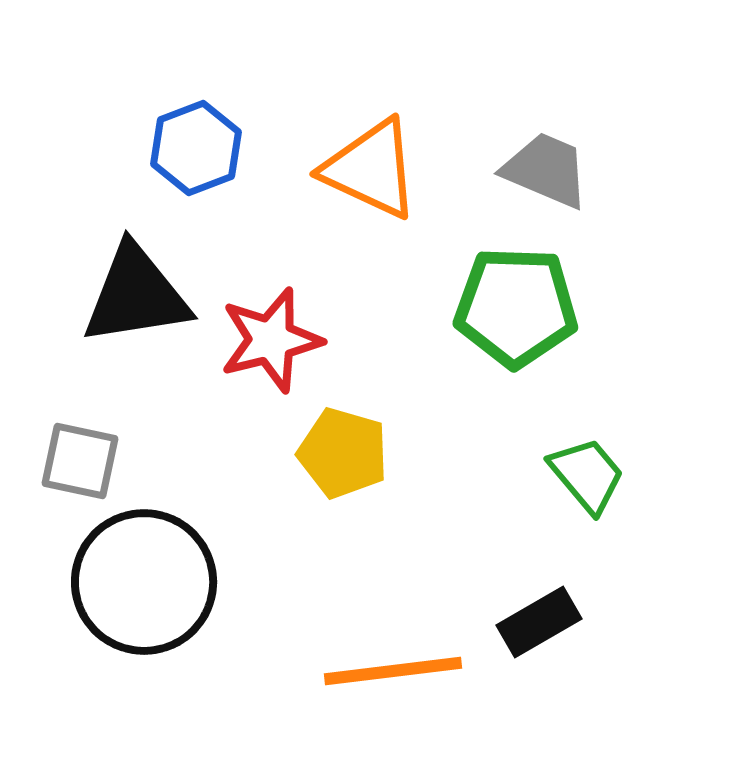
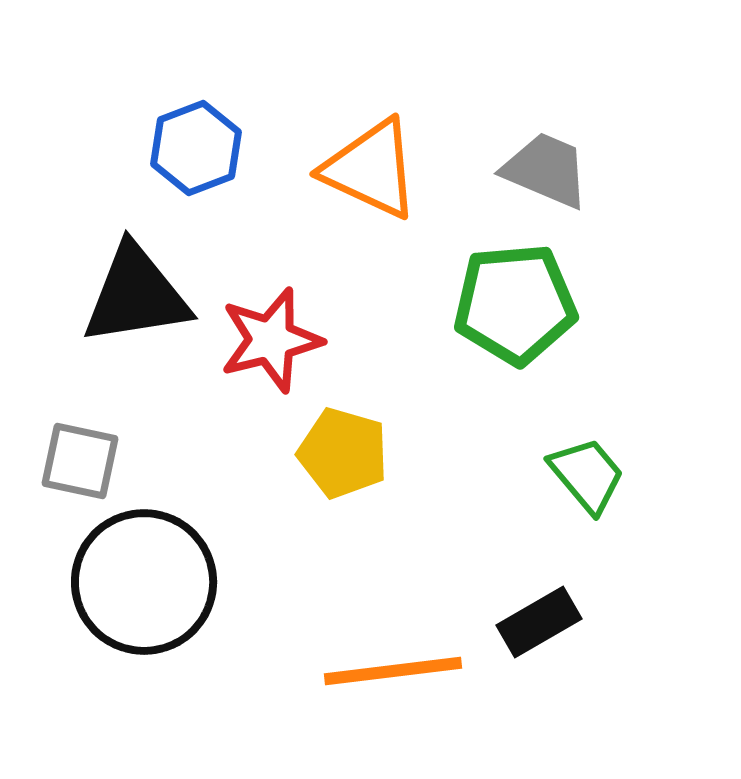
green pentagon: moved 1 px left, 3 px up; rotated 7 degrees counterclockwise
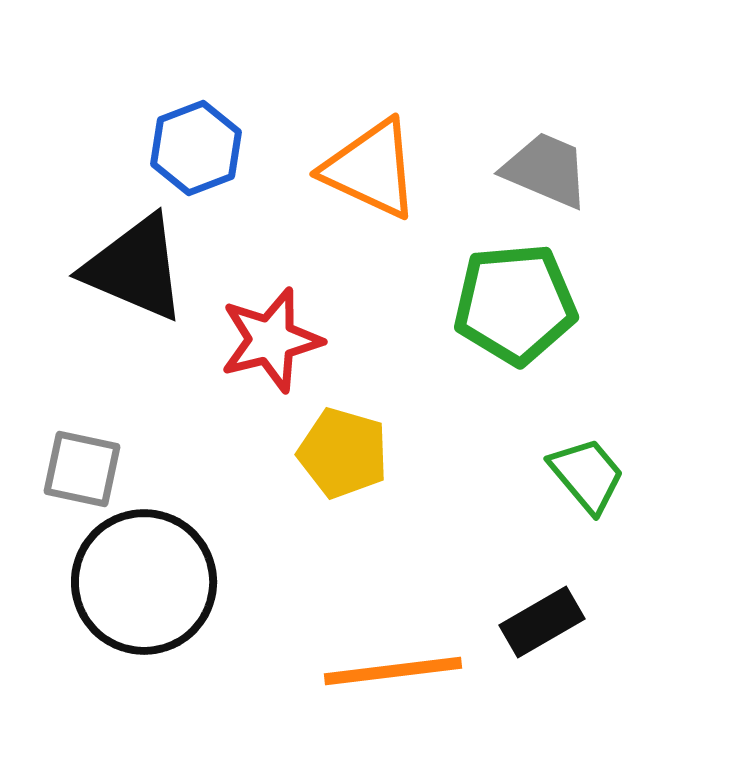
black triangle: moved 1 px left, 27 px up; rotated 32 degrees clockwise
gray square: moved 2 px right, 8 px down
black rectangle: moved 3 px right
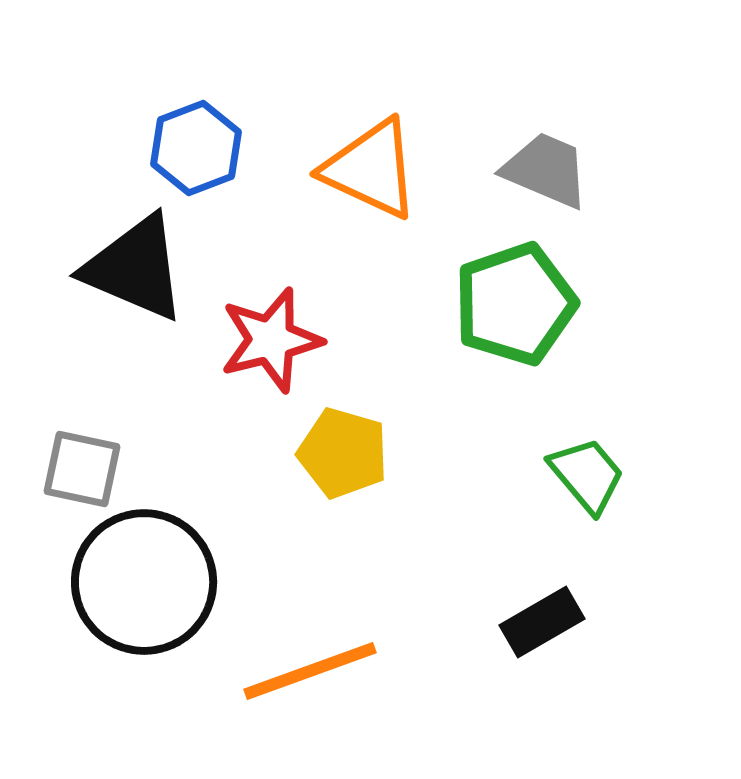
green pentagon: rotated 14 degrees counterclockwise
orange line: moved 83 px left; rotated 13 degrees counterclockwise
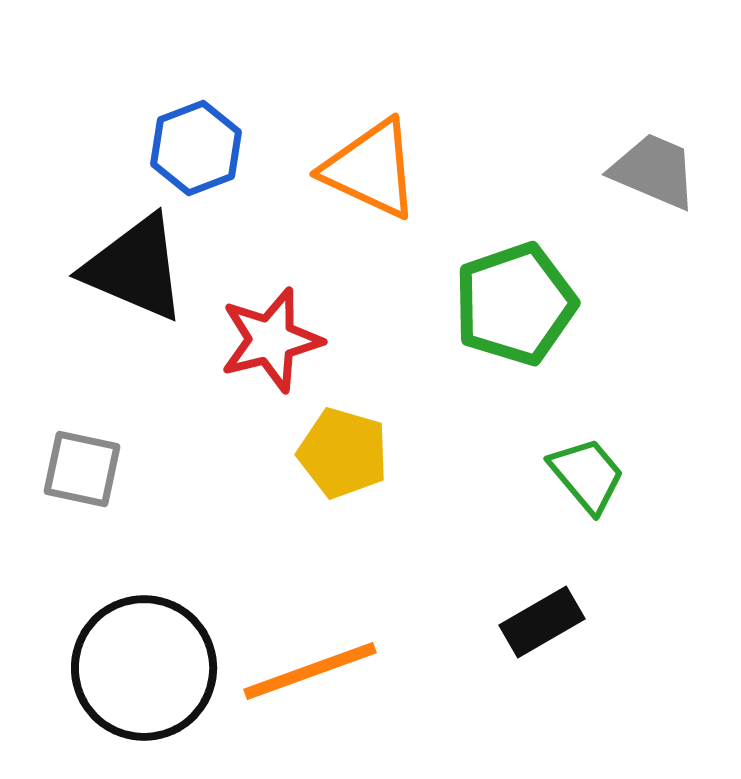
gray trapezoid: moved 108 px right, 1 px down
black circle: moved 86 px down
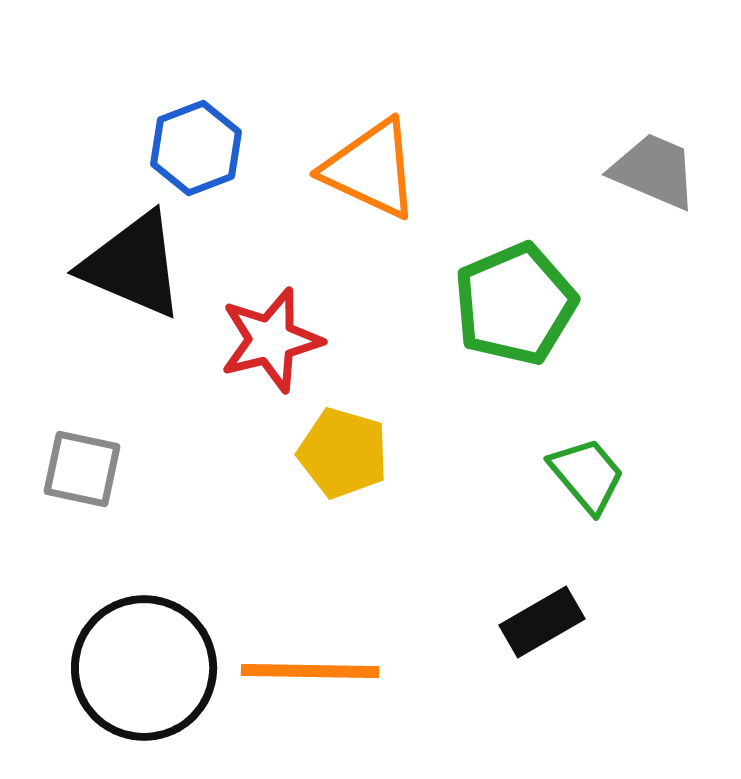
black triangle: moved 2 px left, 3 px up
green pentagon: rotated 4 degrees counterclockwise
orange line: rotated 21 degrees clockwise
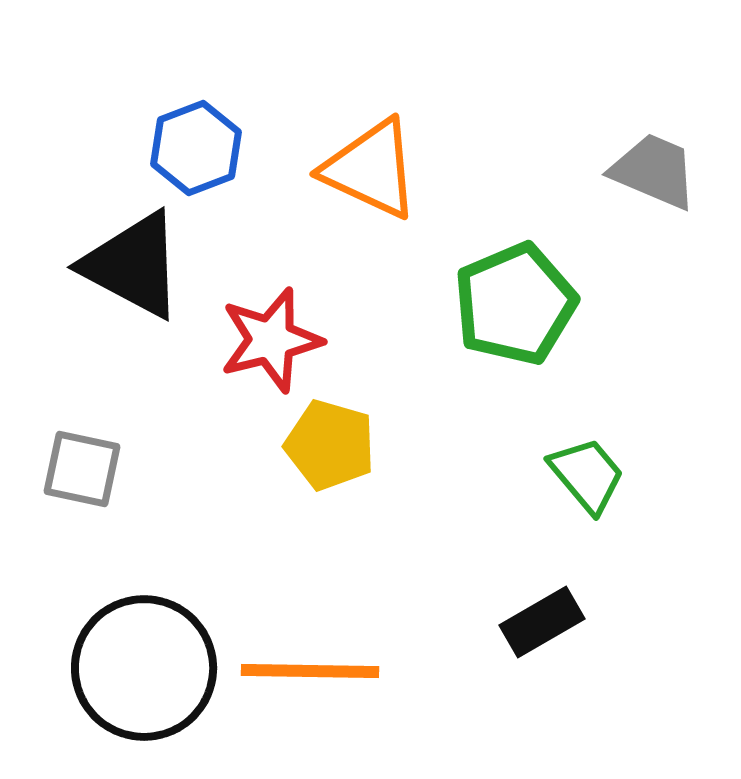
black triangle: rotated 5 degrees clockwise
yellow pentagon: moved 13 px left, 8 px up
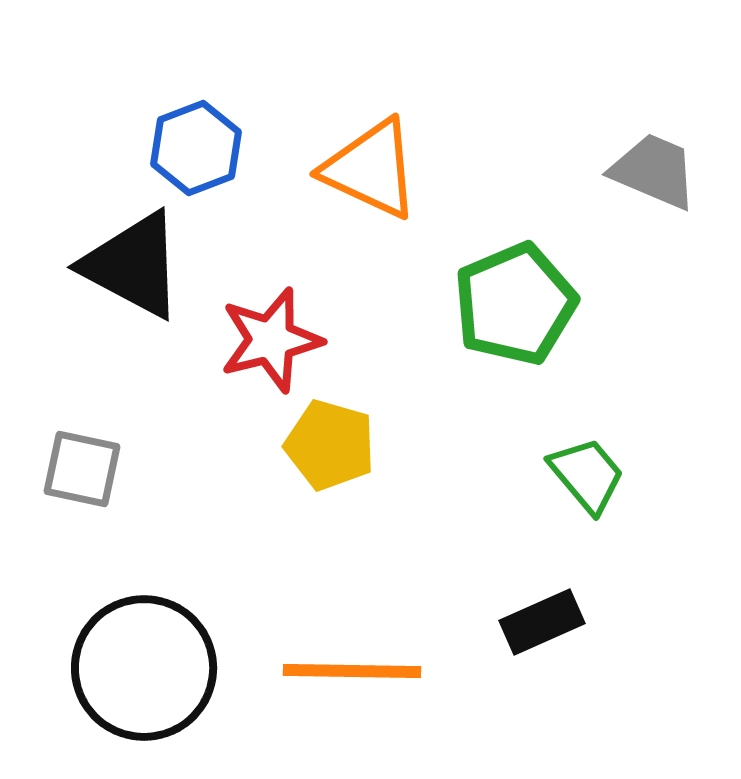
black rectangle: rotated 6 degrees clockwise
orange line: moved 42 px right
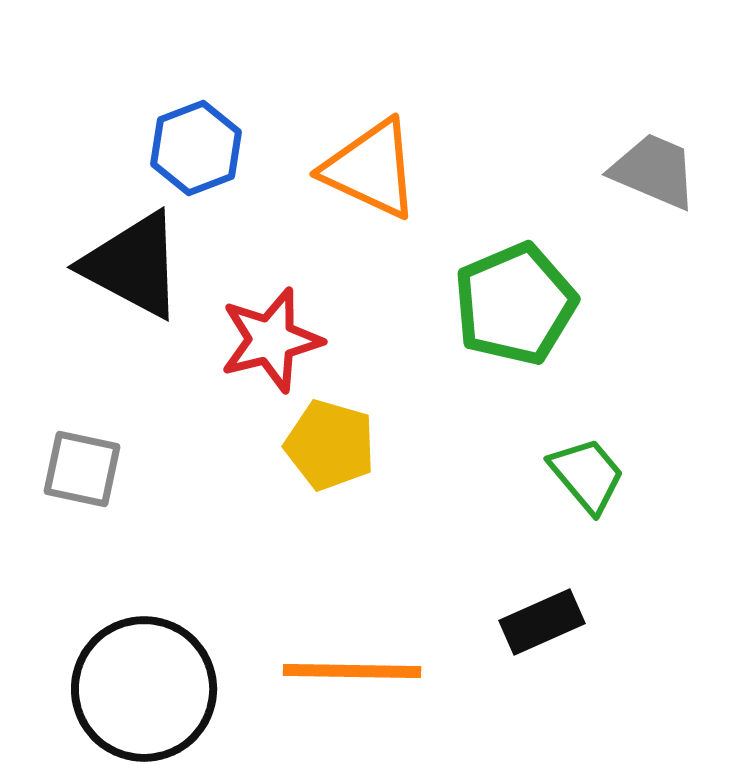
black circle: moved 21 px down
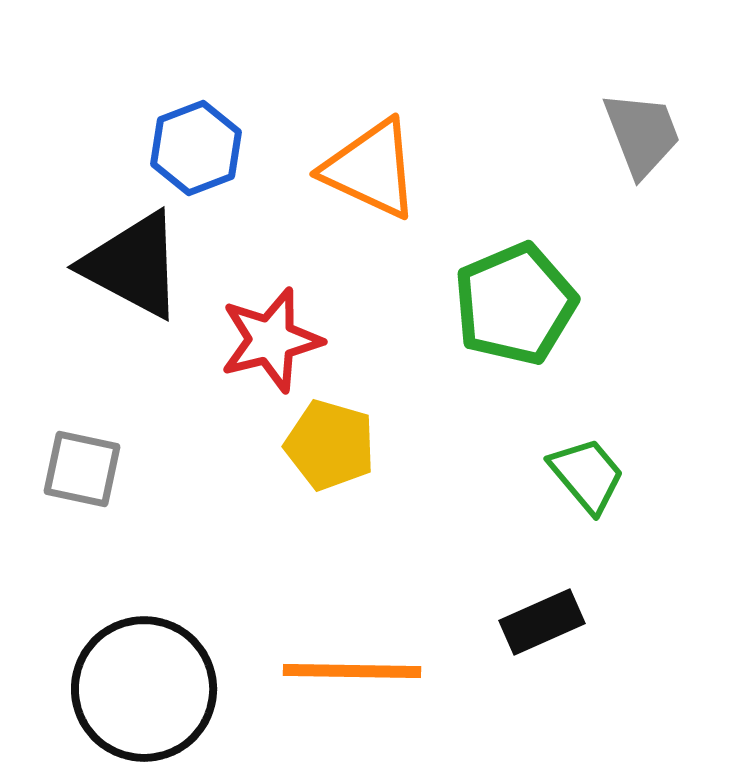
gray trapezoid: moved 12 px left, 37 px up; rotated 46 degrees clockwise
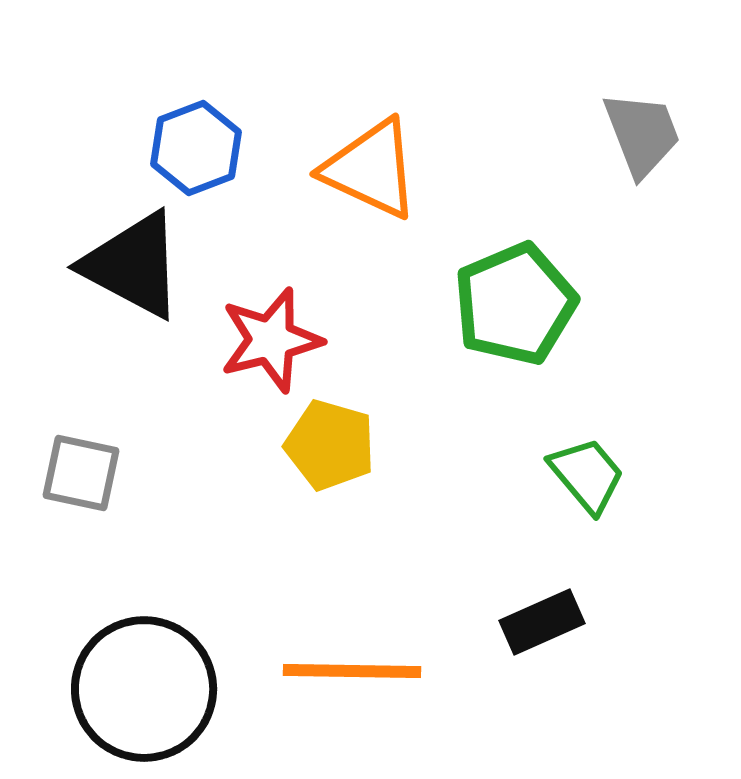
gray square: moved 1 px left, 4 px down
